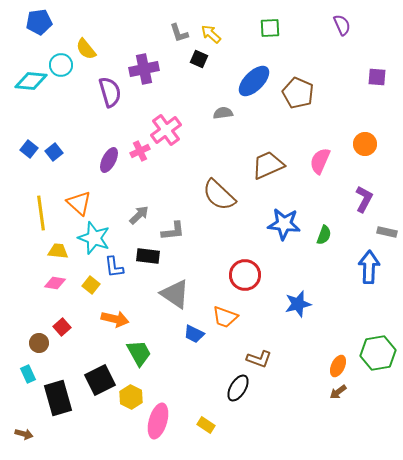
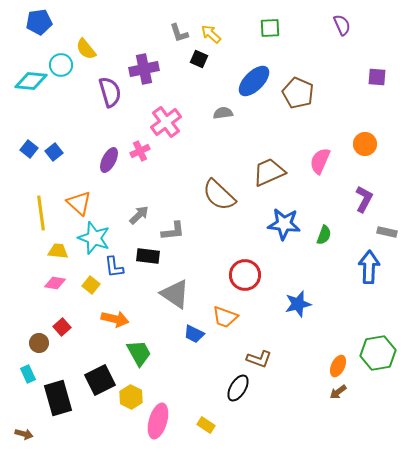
pink cross at (166, 130): moved 8 px up
brown trapezoid at (268, 165): moved 1 px right, 7 px down
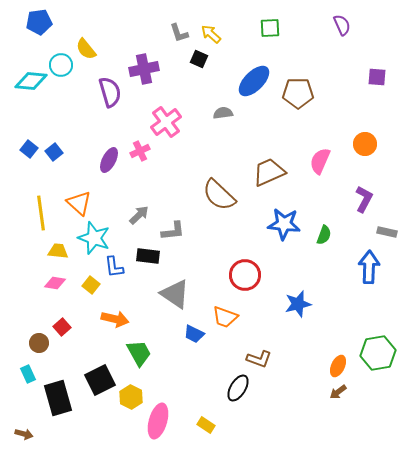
brown pentagon at (298, 93): rotated 24 degrees counterclockwise
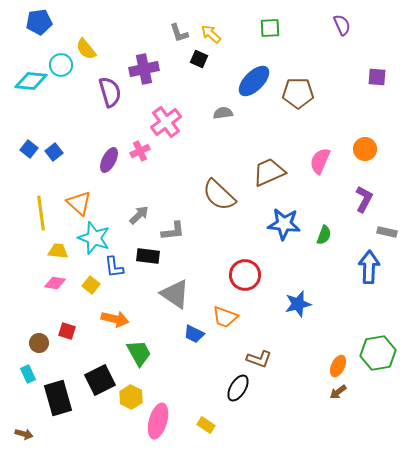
orange circle at (365, 144): moved 5 px down
red square at (62, 327): moved 5 px right, 4 px down; rotated 30 degrees counterclockwise
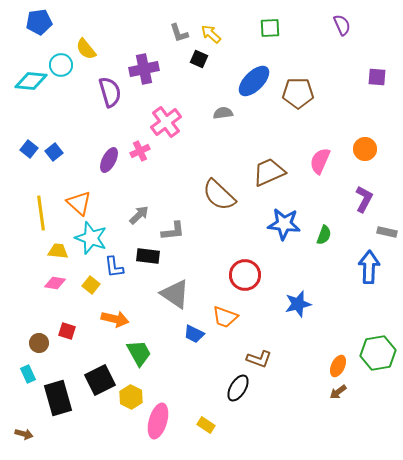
cyan star at (94, 238): moved 3 px left
